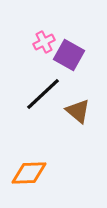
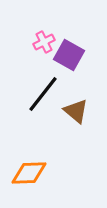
black line: rotated 9 degrees counterclockwise
brown triangle: moved 2 px left
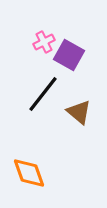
brown triangle: moved 3 px right, 1 px down
orange diamond: rotated 72 degrees clockwise
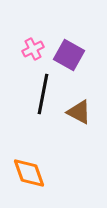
pink cross: moved 11 px left, 7 px down
black line: rotated 27 degrees counterclockwise
brown triangle: rotated 12 degrees counterclockwise
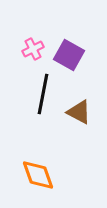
orange diamond: moved 9 px right, 2 px down
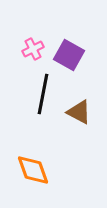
orange diamond: moved 5 px left, 5 px up
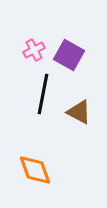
pink cross: moved 1 px right, 1 px down
orange diamond: moved 2 px right
